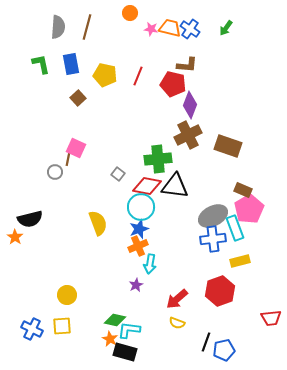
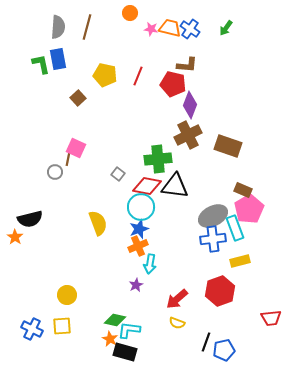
blue rectangle at (71, 64): moved 13 px left, 5 px up
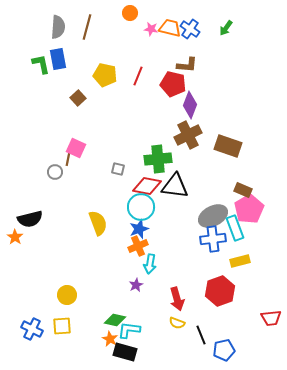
gray square at (118, 174): moved 5 px up; rotated 24 degrees counterclockwise
red arrow at (177, 299): rotated 65 degrees counterclockwise
black line at (206, 342): moved 5 px left, 7 px up; rotated 42 degrees counterclockwise
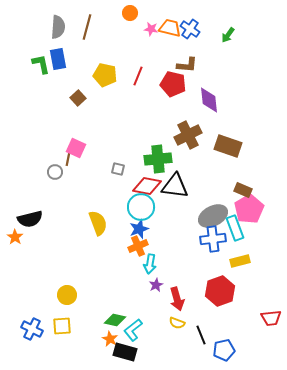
green arrow at (226, 28): moved 2 px right, 7 px down
purple diamond at (190, 105): moved 19 px right, 5 px up; rotated 28 degrees counterclockwise
purple star at (136, 285): moved 20 px right
cyan L-shape at (129, 330): moved 4 px right; rotated 45 degrees counterclockwise
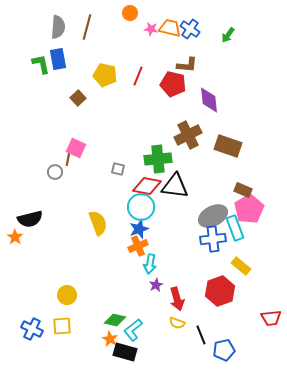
yellow rectangle at (240, 261): moved 1 px right, 5 px down; rotated 54 degrees clockwise
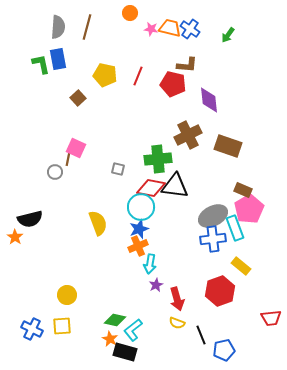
red diamond at (147, 186): moved 4 px right, 2 px down
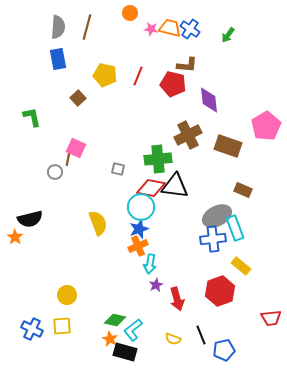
green L-shape at (41, 64): moved 9 px left, 53 px down
pink pentagon at (249, 209): moved 17 px right, 83 px up
gray ellipse at (213, 216): moved 4 px right
yellow semicircle at (177, 323): moved 4 px left, 16 px down
